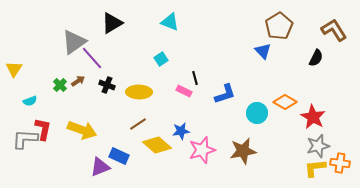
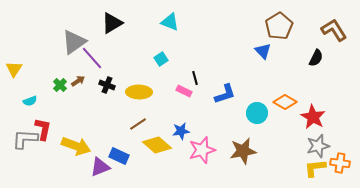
yellow arrow: moved 6 px left, 16 px down
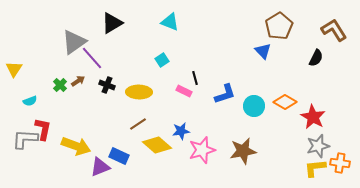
cyan square: moved 1 px right, 1 px down
cyan circle: moved 3 px left, 7 px up
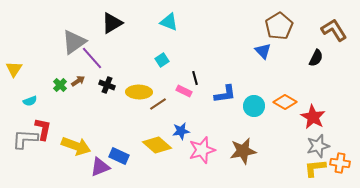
cyan triangle: moved 1 px left
blue L-shape: rotated 10 degrees clockwise
brown line: moved 20 px right, 20 px up
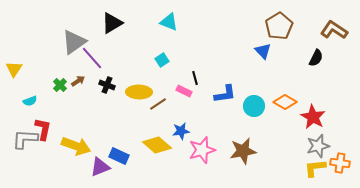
brown L-shape: rotated 24 degrees counterclockwise
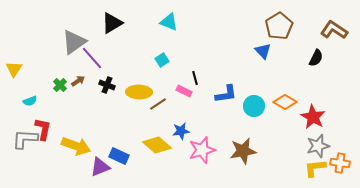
blue L-shape: moved 1 px right
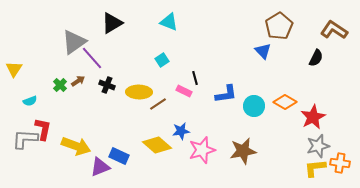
red star: rotated 15 degrees clockwise
